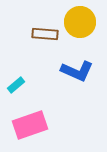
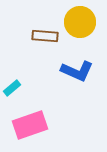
brown rectangle: moved 2 px down
cyan rectangle: moved 4 px left, 3 px down
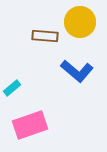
blue L-shape: rotated 16 degrees clockwise
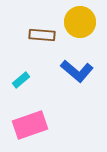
brown rectangle: moved 3 px left, 1 px up
cyan rectangle: moved 9 px right, 8 px up
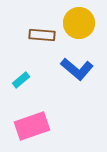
yellow circle: moved 1 px left, 1 px down
blue L-shape: moved 2 px up
pink rectangle: moved 2 px right, 1 px down
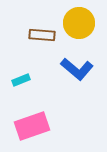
cyan rectangle: rotated 18 degrees clockwise
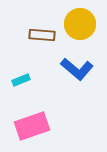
yellow circle: moved 1 px right, 1 px down
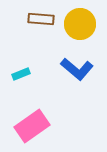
brown rectangle: moved 1 px left, 16 px up
cyan rectangle: moved 6 px up
pink rectangle: rotated 16 degrees counterclockwise
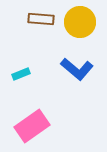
yellow circle: moved 2 px up
